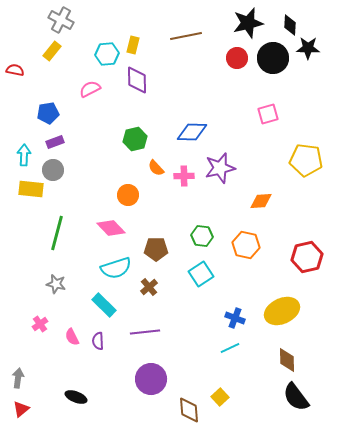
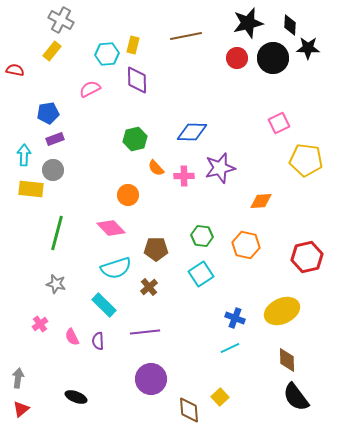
pink square at (268, 114): moved 11 px right, 9 px down; rotated 10 degrees counterclockwise
purple rectangle at (55, 142): moved 3 px up
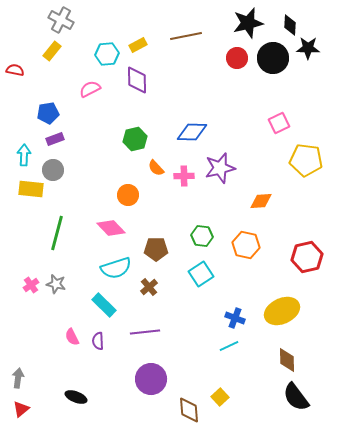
yellow rectangle at (133, 45): moved 5 px right; rotated 48 degrees clockwise
pink cross at (40, 324): moved 9 px left, 39 px up
cyan line at (230, 348): moved 1 px left, 2 px up
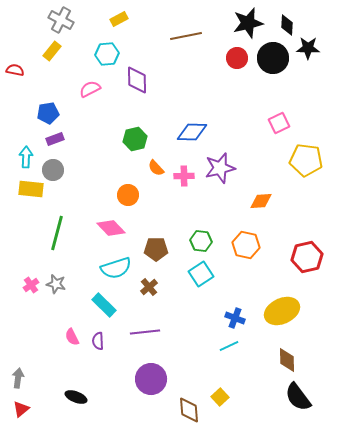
black diamond at (290, 25): moved 3 px left
yellow rectangle at (138, 45): moved 19 px left, 26 px up
cyan arrow at (24, 155): moved 2 px right, 2 px down
green hexagon at (202, 236): moved 1 px left, 5 px down
black semicircle at (296, 397): moved 2 px right
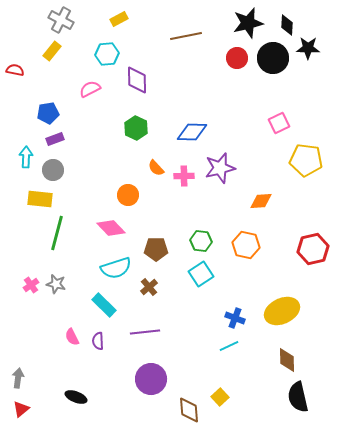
green hexagon at (135, 139): moved 1 px right, 11 px up; rotated 20 degrees counterclockwise
yellow rectangle at (31, 189): moved 9 px right, 10 px down
red hexagon at (307, 257): moved 6 px right, 8 px up
black semicircle at (298, 397): rotated 24 degrees clockwise
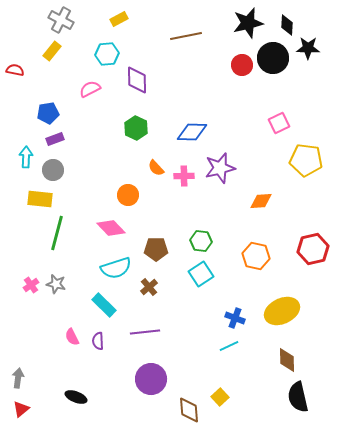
red circle at (237, 58): moved 5 px right, 7 px down
orange hexagon at (246, 245): moved 10 px right, 11 px down
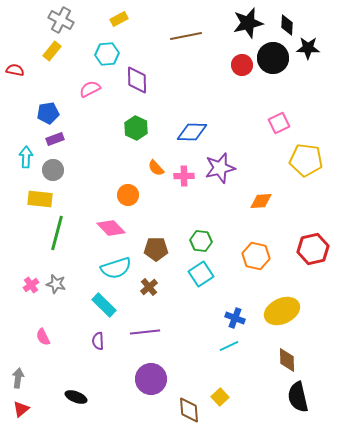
pink semicircle at (72, 337): moved 29 px left
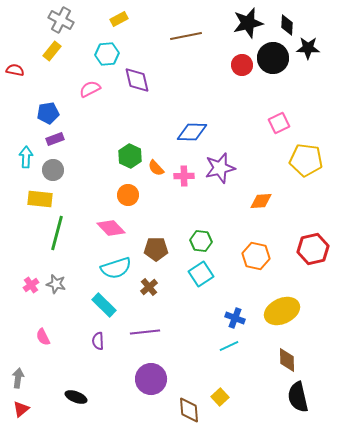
purple diamond at (137, 80): rotated 12 degrees counterclockwise
green hexagon at (136, 128): moved 6 px left, 28 px down
